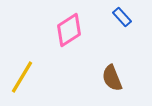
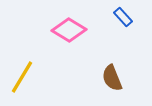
blue rectangle: moved 1 px right
pink diamond: rotated 64 degrees clockwise
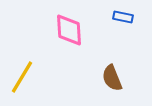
blue rectangle: rotated 36 degrees counterclockwise
pink diamond: rotated 56 degrees clockwise
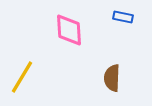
brown semicircle: rotated 24 degrees clockwise
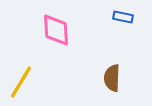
pink diamond: moved 13 px left
yellow line: moved 1 px left, 5 px down
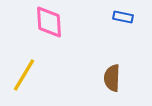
pink diamond: moved 7 px left, 8 px up
yellow line: moved 3 px right, 7 px up
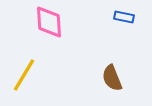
blue rectangle: moved 1 px right
brown semicircle: rotated 24 degrees counterclockwise
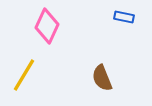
pink diamond: moved 2 px left, 4 px down; rotated 28 degrees clockwise
brown semicircle: moved 10 px left
